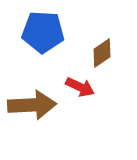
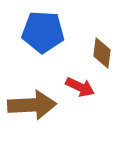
brown diamond: rotated 48 degrees counterclockwise
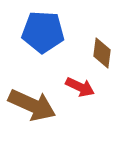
brown arrow: rotated 27 degrees clockwise
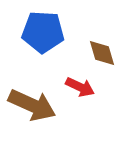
brown diamond: rotated 24 degrees counterclockwise
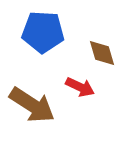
brown arrow: rotated 9 degrees clockwise
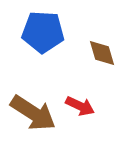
red arrow: moved 19 px down
brown arrow: moved 1 px right, 8 px down
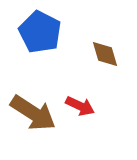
blue pentagon: moved 3 px left; rotated 24 degrees clockwise
brown diamond: moved 3 px right, 1 px down
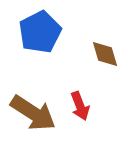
blue pentagon: rotated 18 degrees clockwise
red arrow: rotated 44 degrees clockwise
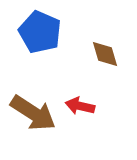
blue pentagon: rotated 21 degrees counterclockwise
red arrow: rotated 124 degrees clockwise
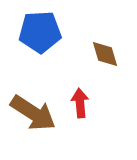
blue pentagon: rotated 27 degrees counterclockwise
red arrow: moved 3 px up; rotated 72 degrees clockwise
